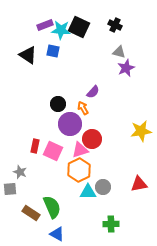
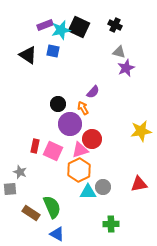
cyan star: rotated 18 degrees counterclockwise
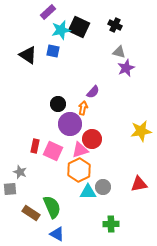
purple rectangle: moved 3 px right, 13 px up; rotated 21 degrees counterclockwise
orange arrow: rotated 40 degrees clockwise
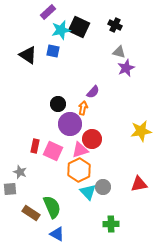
cyan triangle: rotated 48 degrees clockwise
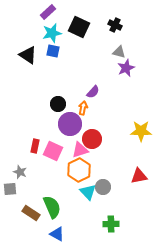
cyan star: moved 9 px left, 3 px down
yellow star: rotated 10 degrees clockwise
red triangle: moved 8 px up
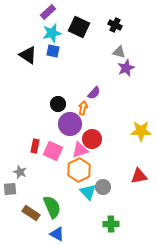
purple semicircle: moved 1 px right, 1 px down
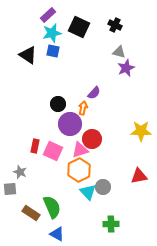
purple rectangle: moved 3 px down
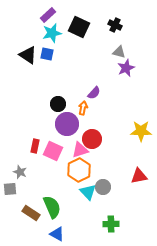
blue square: moved 6 px left, 3 px down
purple circle: moved 3 px left
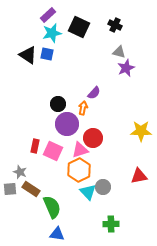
red circle: moved 1 px right, 1 px up
brown rectangle: moved 24 px up
blue triangle: rotated 21 degrees counterclockwise
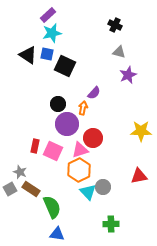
black square: moved 14 px left, 39 px down
purple star: moved 2 px right, 7 px down
gray square: rotated 24 degrees counterclockwise
